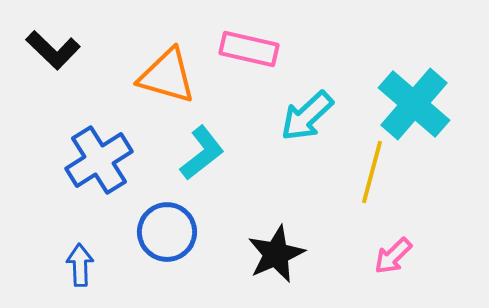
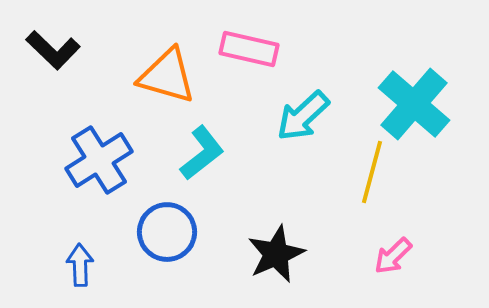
cyan arrow: moved 4 px left
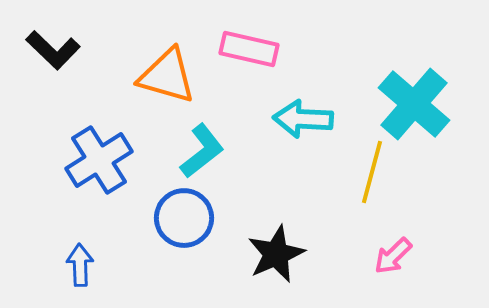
cyan arrow: moved 3 px down; rotated 46 degrees clockwise
cyan L-shape: moved 2 px up
blue circle: moved 17 px right, 14 px up
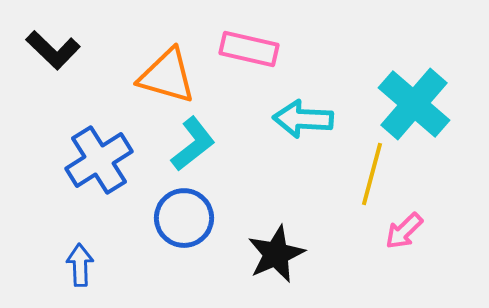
cyan L-shape: moved 9 px left, 7 px up
yellow line: moved 2 px down
pink arrow: moved 11 px right, 25 px up
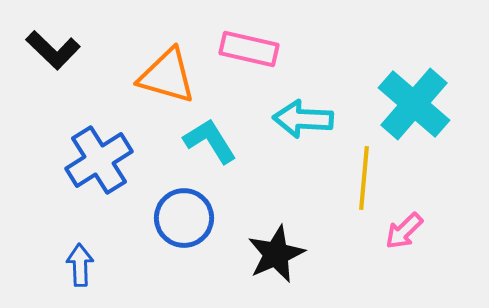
cyan L-shape: moved 17 px right, 3 px up; rotated 84 degrees counterclockwise
yellow line: moved 8 px left, 4 px down; rotated 10 degrees counterclockwise
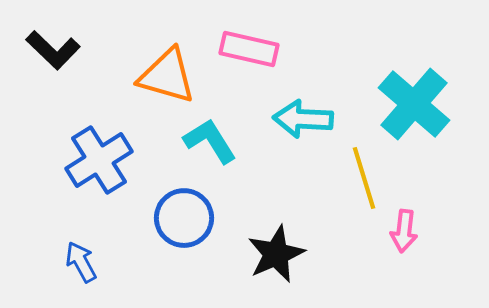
yellow line: rotated 22 degrees counterclockwise
pink arrow: rotated 39 degrees counterclockwise
blue arrow: moved 1 px right, 3 px up; rotated 27 degrees counterclockwise
